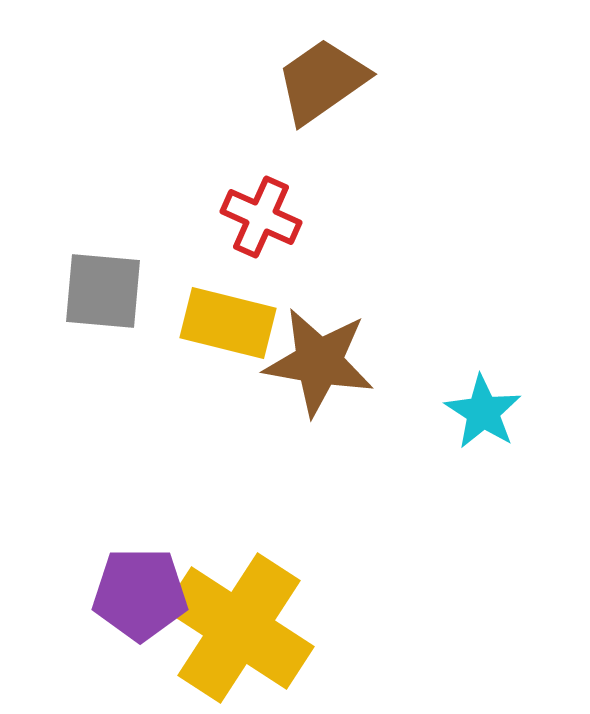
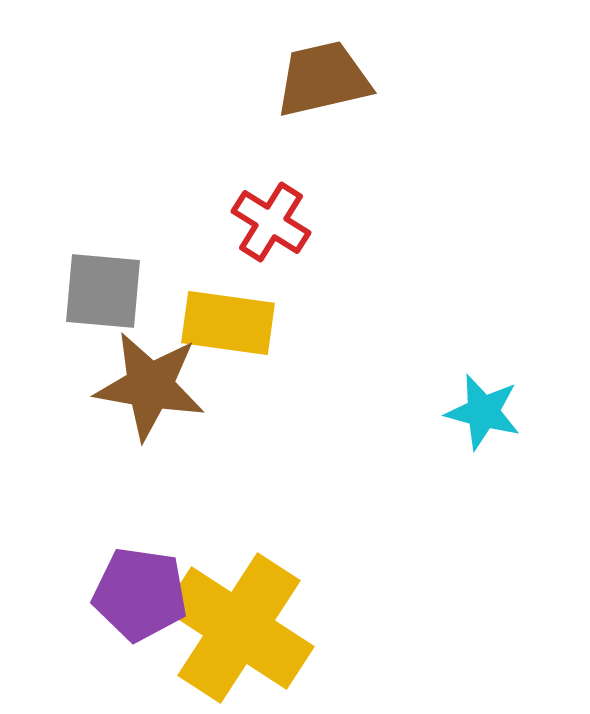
brown trapezoid: moved 1 px right, 2 px up; rotated 22 degrees clockwise
red cross: moved 10 px right, 5 px down; rotated 8 degrees clockwise
yellow rectangle: rotated 6 degrees counterclockwise
brown star: moved 169 px left, 24 px down
cyan star: rotated 18 degrees counterclockwise
purple pentagon: rotated 8 degrees clockwise
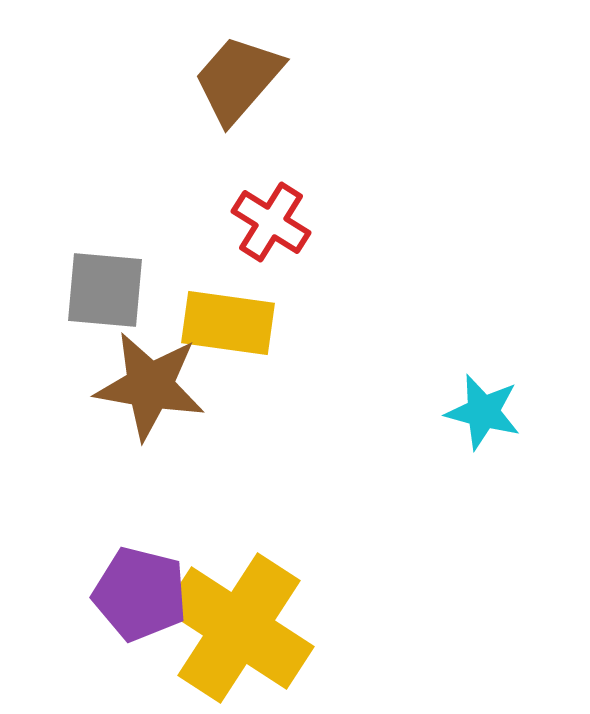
brown trapezoid: moved 85 px left; rotated 36 degrees counterclockwise
gray square: moved 2 px right, 1 px up
purple pentagon: rotated 6 degrees clockwise
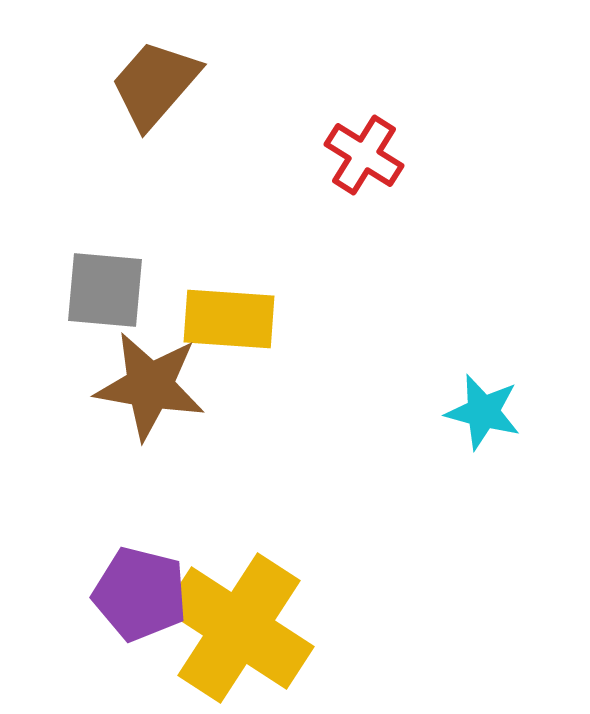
brown trapezoid: moved 83 px left, 5 px down
red cross: moved 93 px right, 67 px up
yellow rectangle: moved 1 px right, 4 px up; rotated 4 degrees counterclockwise
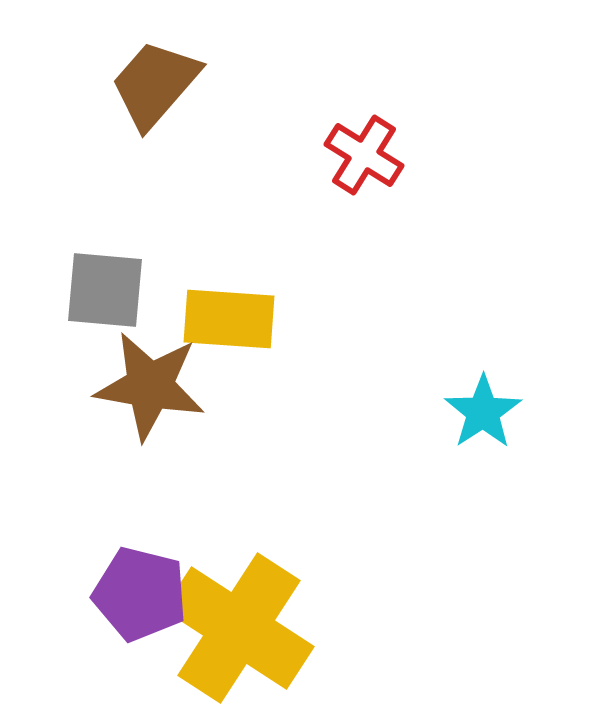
cyan star: rotated 24 degrees clockwise
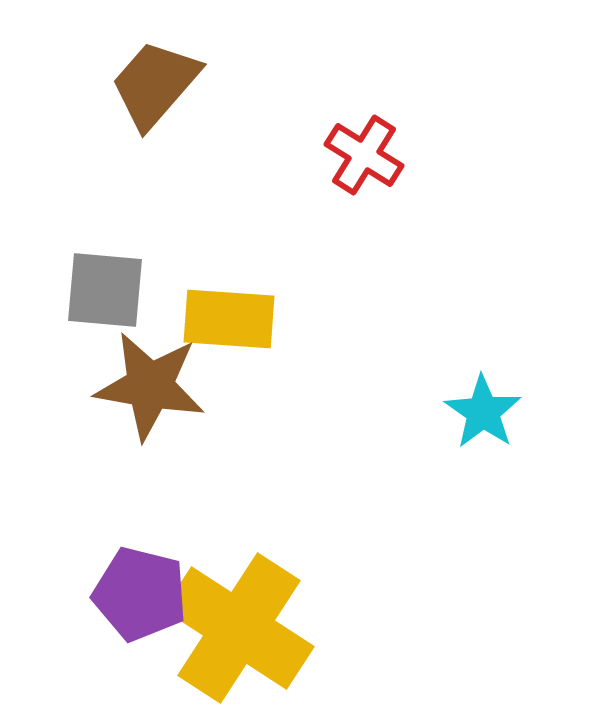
cyan star: rotated 4 degrees counterclockwise
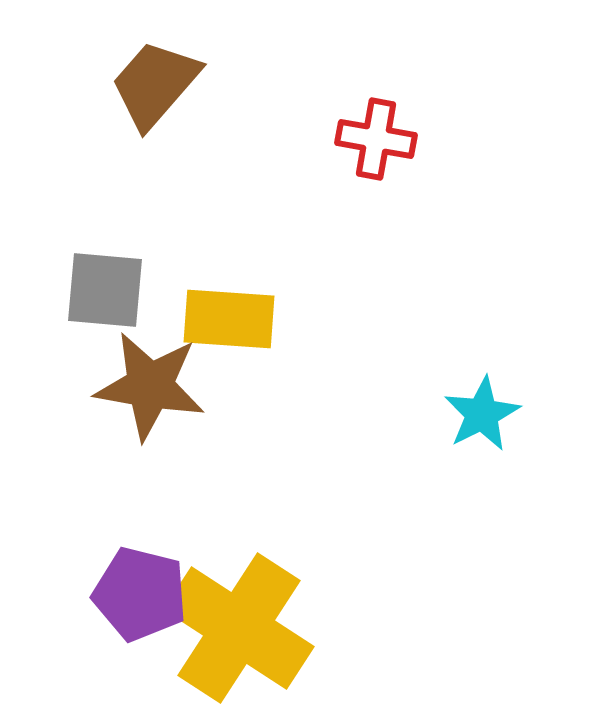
red cross: moved 12 px right, 16 px up; rotated 22 degrees counterclockwise
cyan star: moved 1 px left, 2 px down; rotated 10 degrees clockwise
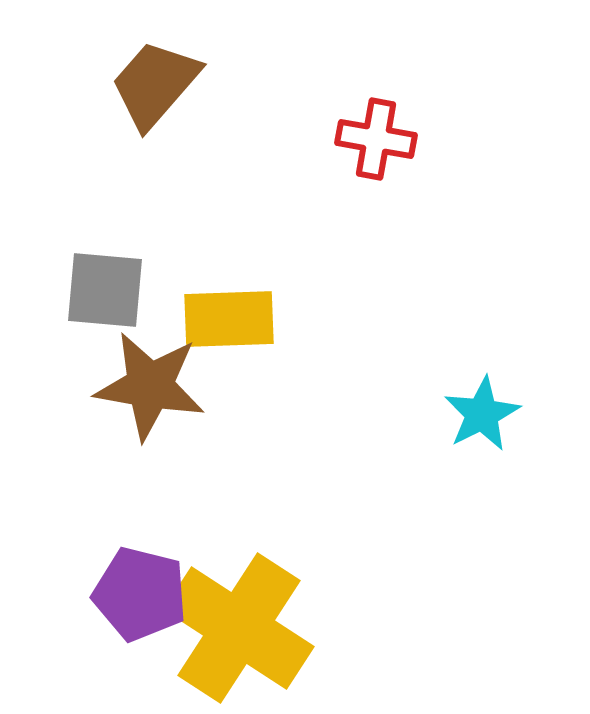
yellow rectangle: rotated 6 degrees counterclockwise
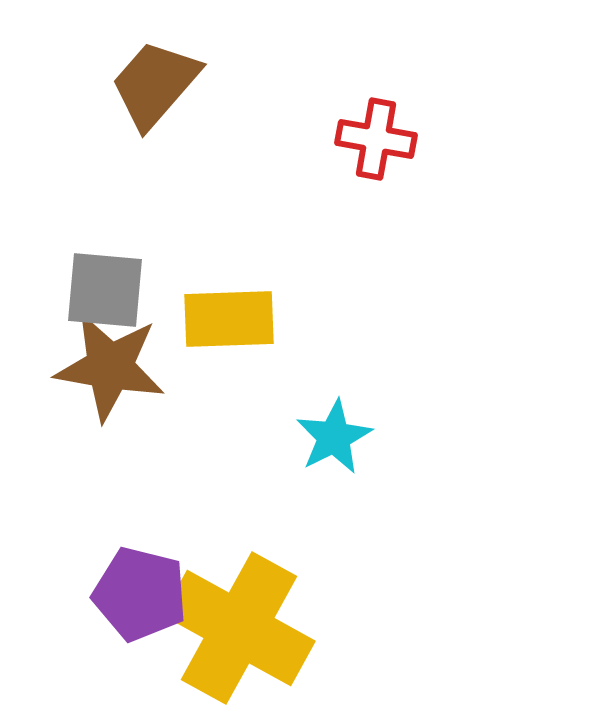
brown star: moved 40 px left, 19 px up
cyan star: moved 148 px left, 23 px down
yellow cross: rotated 4 degrees counterclockwise
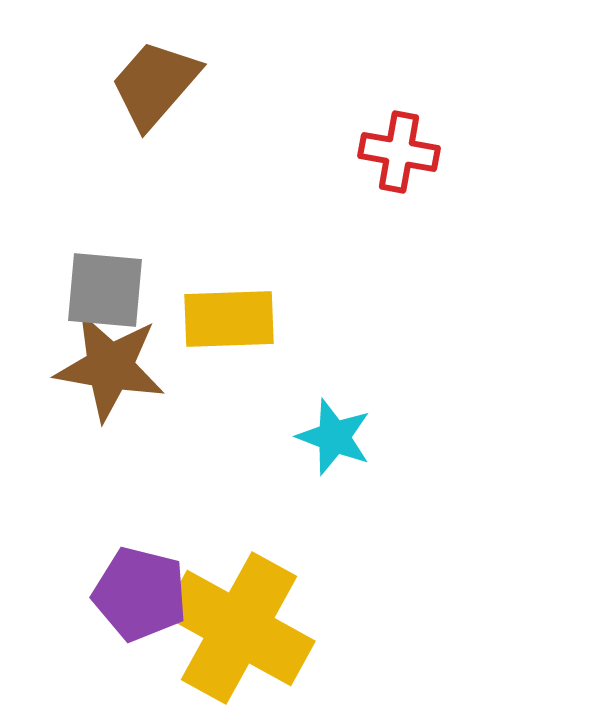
red cross: moved 23 px right, 13 px down
cyan star: rotated 24 degrees counterclockwise
